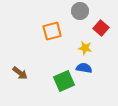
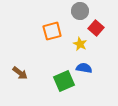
red square: moved 5 px left
yellow star: moved 5 px left, 4 px up; rotated 16 degrees clockwise
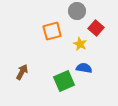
gray circle: moved 3 px left
brown arrow: moved 2 px right, 1 px up; rotated 98 degrees counterclockwise
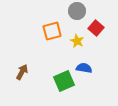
yellow star: moved 3 px left, 3 px up
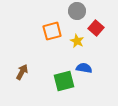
green square: rotated 10 degrees clockwise
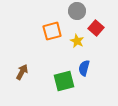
blue semicircle: rotated 84 degrees counterclockwise
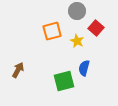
brown arrow: moved 4 px left, 2 px up
